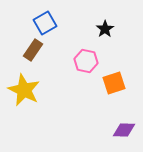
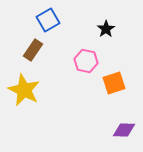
blue square: moved 3 px right, 3 px up
black star: moved 1 px right
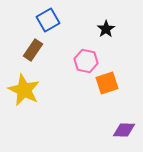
orange square: moved 7 px left
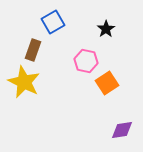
blue square: moved 5 px right, 2 px down
brown rectangle: rotated 15 degrees counterclockwise
orange square: rotated 15 degrees counterclockwise
yellow star: moved 8 px up
purple diamond: moved 2 px left; rotated 10 degrees counterclockwise
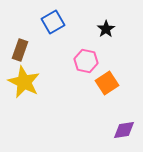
brown rectangle: moved 13 px left
purple diamond: moved 2 px right
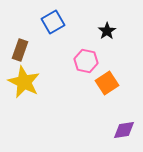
black star: moved 1 px right, 2 px down
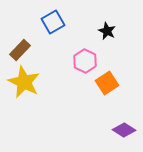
black star: rotated 12 degrees counterclockwise
brown rectangle: rotated 25 degrees clockwise
pink hexagon: moved 1 px left; rotated 15 degrees clockwise
purple diamond: rotated 40 degrees clockwise
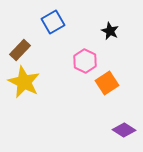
black star: moved 3 px right
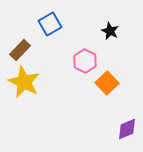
blue square: moved 3 px left, 2 px down
orange square: rotated 10 degrees counterclockwise
purple diamond: moved 3 px right, 1 px up; rotated 55 degrees counterclockwise
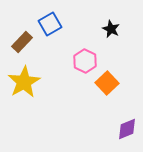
black star: moved 1 px right, 2 px up
brown rectangle: moved 2 px right, 8 px up
yellow star: rotated 16 degrees clockwise
